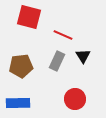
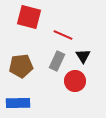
red circle: moved 18 px up
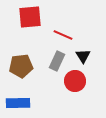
red square: moved 1 px right; rotated 20 degrees counterclockwise
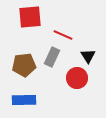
black triangle: moved 5 px right
gray rectangle: moved 5 px left, 4 px up
brown pentagon: moved 3 px right, 1 px up
red circle: moved 2 px right, 3 px up
blue rectangle: moved 6 px right, 3 px up
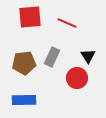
red line: moved 4 px right, 12 px up
brown pentagon: moved 2 px up
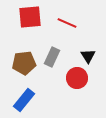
blue rectangle: rotated 50 degrees counterclockwise
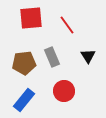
red square: moved 1 px right, 1 px down
red line: moved 2 px down; rotated 30 degrees clockwise
gray rectangle: rotated 48 degrees counterclockwise
red circle: moved 13 px left, 13 px down
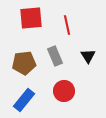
red line: rotated 24 degrees clockwise
gray rectangle: moved 3 px right, 1 px up
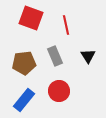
red square: rotated 25 degrees clockwise
red line: moved 1 px left
red circle: moved 5 px left
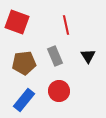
red square: moved 14 px left, 4 px down
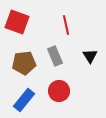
black triangle: moved 2 px right
